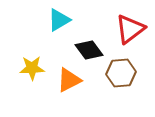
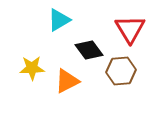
red triangle: rotated 24 degrees counterclockwise
brown hexagon: moved 2 px up
orange triangle: moved 2 px left, 1 px down
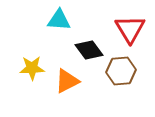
cyan triangle: rotated 35 degrees clockwise
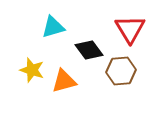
cyan triangle: moved 6 px left, 7 px down; rotated 20 degrees counterclockwise
yellow star: moved 2 px down; rotated 20 degrees clockwise
orange triangle: moved 3 px left; rotated 12 degrees clockwise
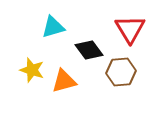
brown hexagon: moved 1 px down
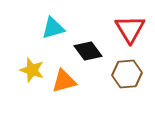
cyan triangle: moved 1 px down
black diamond: moved 1 px left, 1 px down
brown hexagon: moved 6 px right, 2 px down
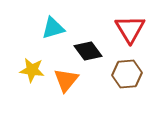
yellow star: rotated 10 degrees counterclockwise
orange triangle: moved 2 px right, 1 px up; rotated 36 degrees counterclockwise
